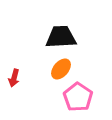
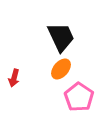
black trapezoid: rotated 68 degrees clockwise
pink pentagon: moved 1 px right
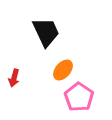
black trapezoid: moved 15 px left, 5 px up
orange ellipse: moved 2 px right, 1 px down
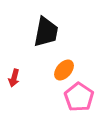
black trapezoid: rotated 36 degrees clockwise
orange ellipse: moved 1 px right
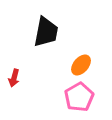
orange ellipse: moved 17 px right, 5 px up
pink pentagon: rotated 8 degrees clockwise
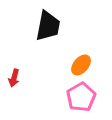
black trapezoid: moved 2 px right, 6 px up
pink pentagon: moved 2 px right
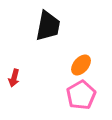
pink pentagon: moved 2 px up
